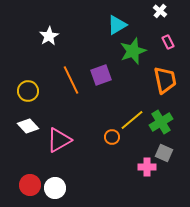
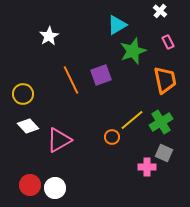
yellow circle: moved 5 px left, 3 px down
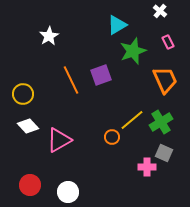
orange trapezoid: rotated 12 degrees counterclockwise
white circle: moved 13 px right, 4 px down
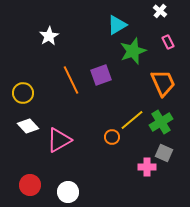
orange trapezoid: moved 2 px left, 3 px down
yellow circle: moved 1 px up
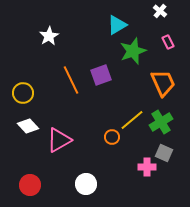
white circle: moved 18 px right, 8 px up
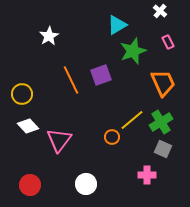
yellow circle: moved 1 px left, 1 px down
pink triangle: rotated 24 degrees counterclockwise
gray square: moved 1 px left, 4 px up
pink cross: moved 8 px down
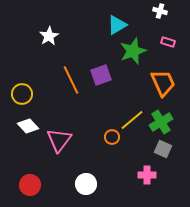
white cross: rotated 24 degrees counterclockwise
pink rectangle: rotated 48 degrees counterclockwise
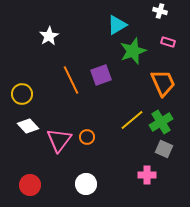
orange circle: moved 25 px left
gray square: moved 1 px right
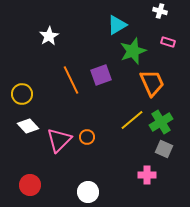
orange trapezoid: moved 11 px left
pink triangle: rotated 8 degrees clockwise
white circle: moved 2 px right, 8 px down
